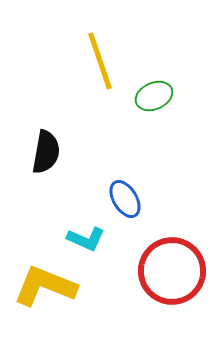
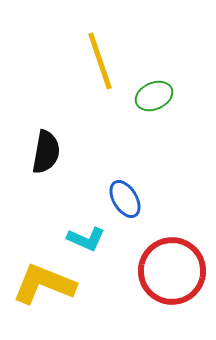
yellow L-shape: moved 1 px left, 2 px up
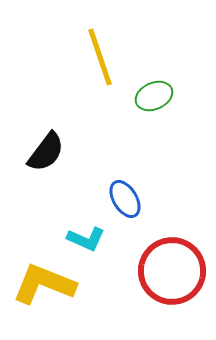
yellow line: moved 4 px up
black semicircle: rotated 27 degrees clockwise
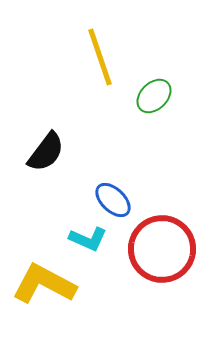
green ellipse: rotated 21 degrees counterclockwise
blue ellipse: moved 12 px left, 1 px down; rotated 15 degrees counterclockwise
cyan L-shape: moved 2 px right
red circle: moved 10 px left, 22 px up
yellow L-shape: rotated 6 degrees clockwise
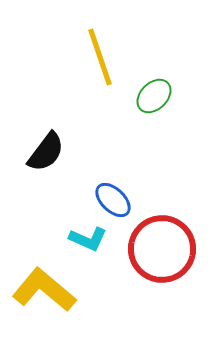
yellow L-shape: moved 6 px down; rotated 12 degrees clockwise
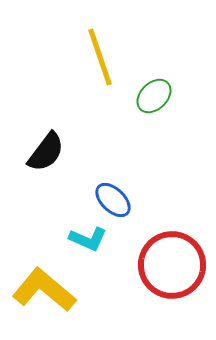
red circle: moved 10 px right, 16 px down
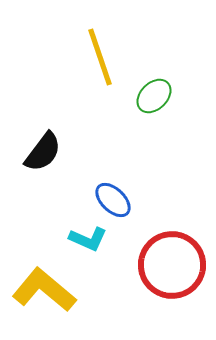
black semicircle: moved 3 px left
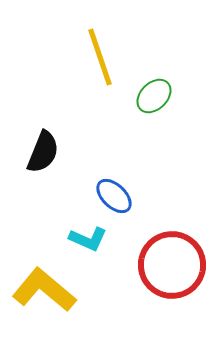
black semicircle: rotated 15 degrees counterclockwise
blue ellipse: moved 1 px right, 4 px up
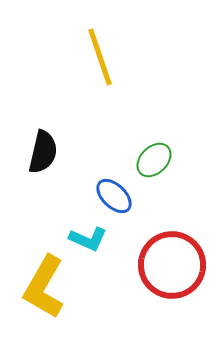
green ellipse: moved 64 px down
black semicircle: rotated 9 degrees counterclockwise
yellow L-shape: moved 3 px up; rotated 100 degrees counterclockwise
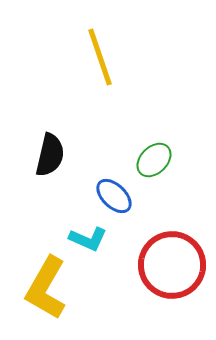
black semicircle: moved 7 px right, 3 px down
yellow L-shape: moved 2 px right, 1 px down
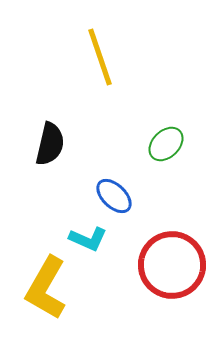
black semicircle: moved 11 px up
green ellipse: moved 12 px right, 16 px up
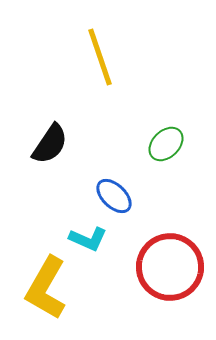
black semicircle: rotated 21 degrees clockwise
red circle: moved 2 px left, 2 px down
